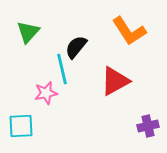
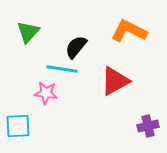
orange L-shape: rotated 150 degrees clockwise
cyan line: rotated 68 degrees counterclockwise
pink star: rotated 20 degrees clockwise
cyan square: moved 3 px left
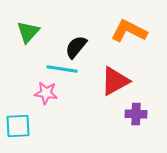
purple cross: moved 12 px left, 12 px up; rotated 15 degrees clockwise
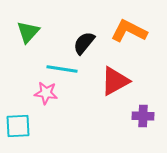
black semicircle: moved 8 px right, 4 px up
purple cross: moved 7 px right, 2 px down
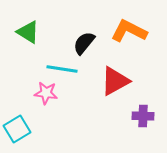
green triangle: rotated 40 degrees counterclockwise
cyan square: moved 1 px left, 3 px down; rotated 28 degrees counterclockwise
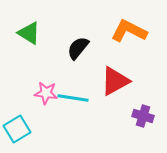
green triangle: moved 1 px right, 1 px down
black semicircle: moved 6 px left, 5 px down
cyan line: moved 11 px right, 29 px down
purple cross: rotated 15 degrees clockwise
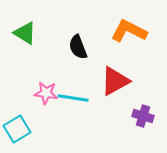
green triangle: moved 4 px left
black semicircle: moved 1 px up; rotated 60 degrees counterclockwise
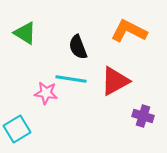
cyan line: moved 2 px left, 19 px up
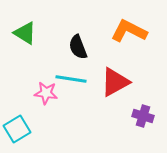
red triangle: moved 1 px down
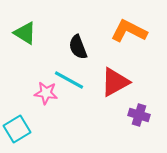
cyan line: moved 2 px left, 1 px down; rotated 20 degrees clockwise
purple cross: moved 4 px left, 1 px up
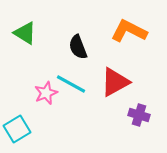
cyan line: moved 2 px right, 4 px down
pink star: rotated 30 degrees counterclockwise
